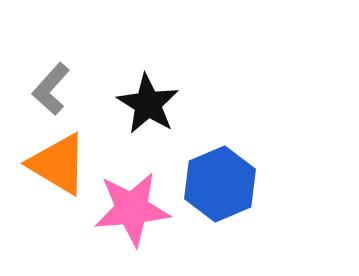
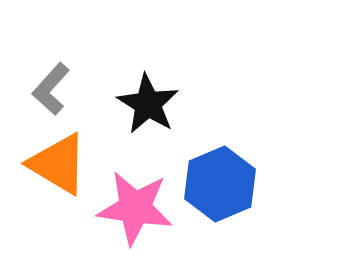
pink star: moved 3 px right, 1 px up; rotated 14 degrees clockwise
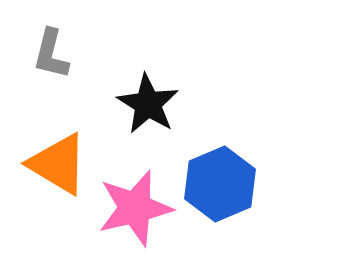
gray L-shape: moved 35 px up; rotated 28 degrees counterclockwise
pink star: rotated 22 degrees counterclockwise
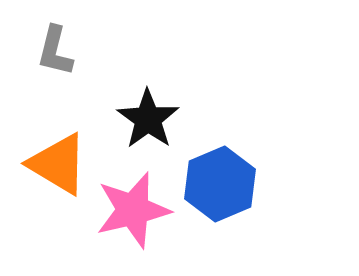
gray L-shape: moved 4 px right, 3 px up
black star: moved 15 px down; rotated 4 degrees clockwise
pink star: moved 2 px left, 2 px down
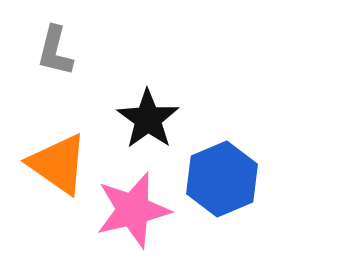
orange triangle: rotated 4 degrees clockwise
blue hexagon: moved 2 px right, 5 px up
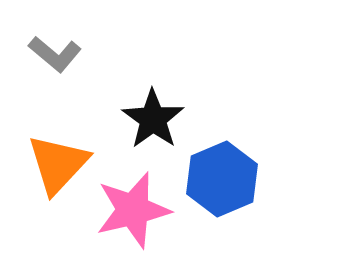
gray L-shape: moved 3 px down; rotated 64 degrees counterclockwise
black star: moved 5 px right
orange triangle: rotated 38 degrees clockwise
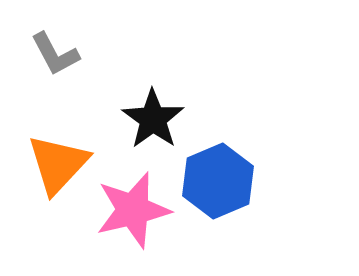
gray L-shape: rotated 22 degrees clockwise
blue hexagon: moved 4 px left, 2 px down
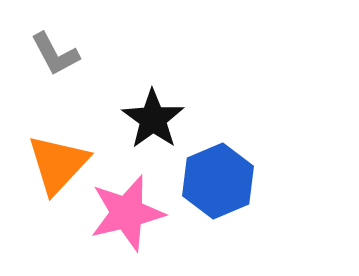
pink star: moved 6 px left, 3 px down
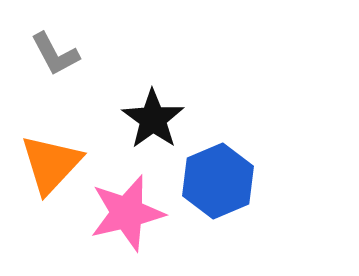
orange triangle: moved 7 px left
